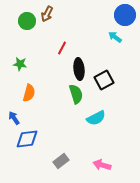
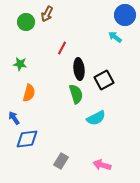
green circle: moved 1 px left, 1 px down
gray rectangle: rotated 21 degrees counterclockwise
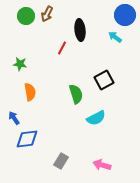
green circle: moved 6 px up
black ellipse: moved 1 px right, 39 px up
orange semicircle: moved 1 px right, 1 px up; rotated 24 degrees counterclockwise
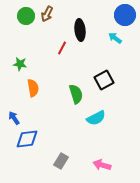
cyan arrow: moved 1 px down
orange semicircle: moved 3 px right, 4 px up
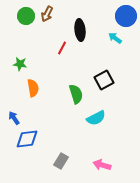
blue circle: moved 1 px right, 1 px down
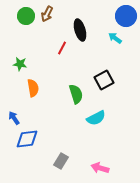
black ellipse: rotated 10 degrees counterclockwise
pink arrow: moved 2 px left, 3 px down
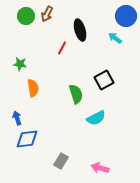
blue arrow: moved 3 px right; rotated 16 degrees clockwise
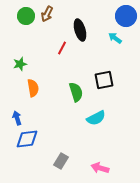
green star: rotated 24 degrees counterclockwise
black square: rotated 18 degrees clockwise
green semicircle: moved 2 px up
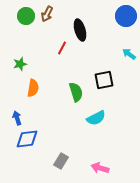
cyan arrow: moved 14 px right, 16 px down
orange semicircle: rotated 18 degrees clockwise
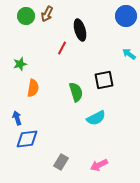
gray rectangle: moved 1 px down
pink arrow: moved 1 px left, 3 px up; rotated 42 degrees counterclockwise
